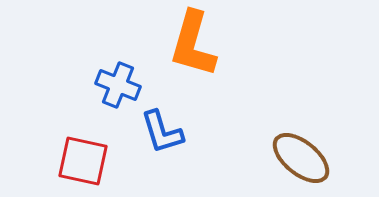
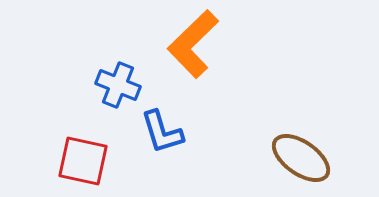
orange L-shape: rotated 30 degrees clockwise
brown ellipse: rotated 4 degrees counterclockwise
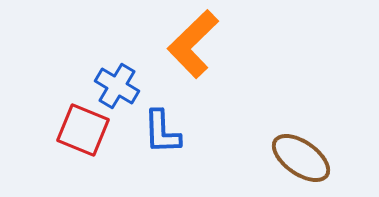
blue cross: moved 1 px left, 1 px down; rotated 9 degrees clockwise
blue L-shape: rotated 15 degrees clockwise
red square: moved 31 px up; rotated 10 degrees clockwise
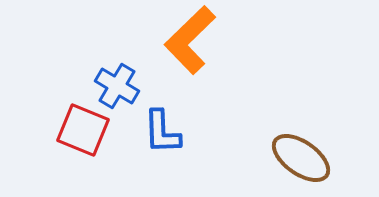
orange L-shape: moved 3 px left, 4 px up
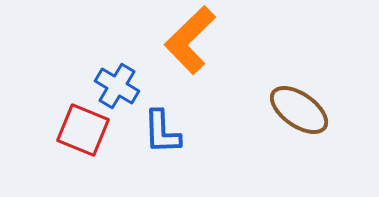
brown ellipse: moved 2 px left, 48 px up
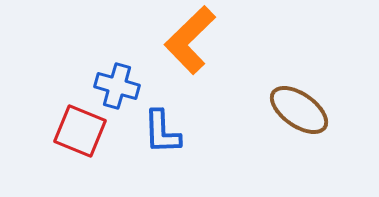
blue cross: rotated 15 degrees counterclockwise
red square: moved 3 px left, 1 px down
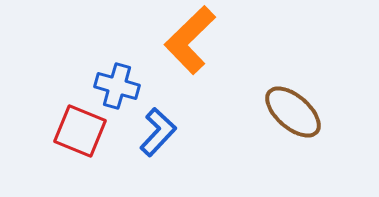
brown ellipse: moved 6 px left, 2 px down; rotated 6 degrees clockwise
blue L-shape: moved 4 px left; rotated 135 degrees counterclockwise
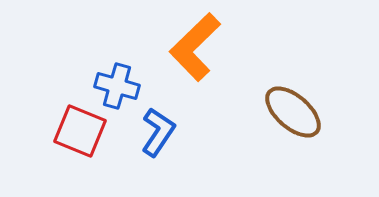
orange L-shape: moved 5 px right, 7 px down
blue L-shape: rotated 9 degrees counterclockwise
